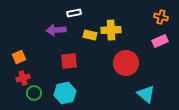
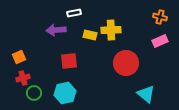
orange cross: moved 1 px left
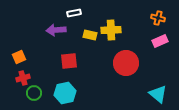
orange cross: moved 2 px left, 1 px down
cyan triangle: moved 12 px right
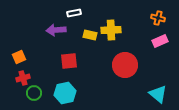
red circle: moved 1 px left, 2 px down
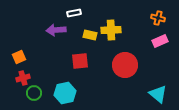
red square: moved 11 px right
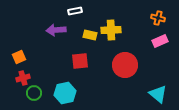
white rectangle: moved 1 px right, 2 px up
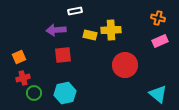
red square: moved 17 px left, 6 px up
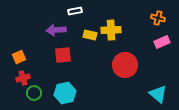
pink rectangle: moved 2 px right, 1 px down
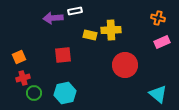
purple arrow: moved 3 px left, 12 px up
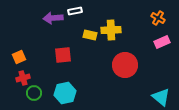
orange cross: rotated 16 degrees clockwise
cyan triangle: moved 3 px right, 3 px down
